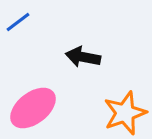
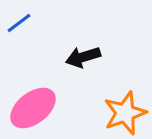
blue line: moved 1 px right, 1 px down
black arrow: rotated 28 degrees counterclockwise
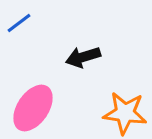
pink ellipse: rotated 18 degrees counterclockwise
orange star: rotated 27 degrees clockwise
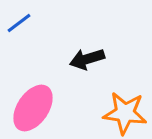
black arrow: moved 4 px right, 2 px down
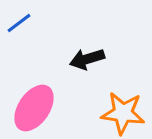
pink ellipse: moved 1 px right
orange star: moved 2 px left
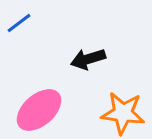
black arrow: moved 1 px right
pink ellipse: moved 5 px right, 2 px down; rotated 15 degrees clockwise
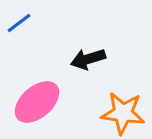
pink ellipse: moved 2 px left, 8 px up
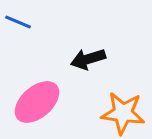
blue line: moved 1 px left, 1 px up; rotated 60 degrees clockwise
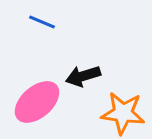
blue line: moved 24 px right
black arrow: moved 5 px left, 17 px down
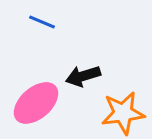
pink ellipse: moved 1 px left, 1 px down
orange star: rotated 15 degrees counterclockwise
